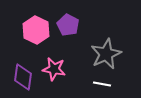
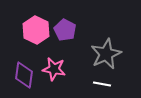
purple pentagon: moved 3 px left, 5 px down
purple diamond: moved 1 px right, 2 px up
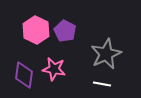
purple pentagon: moved 1 px down
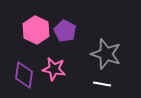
gray star: rotated 28 degrees counterclockwise
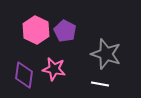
white line: moved 2 px left
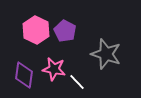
white line: moved 23 px left, 2 px up; rotated 36 degrees clockwise
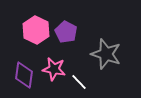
purple pentagon: moved 1 px right, 1 px down
white line: moved 2 px right
